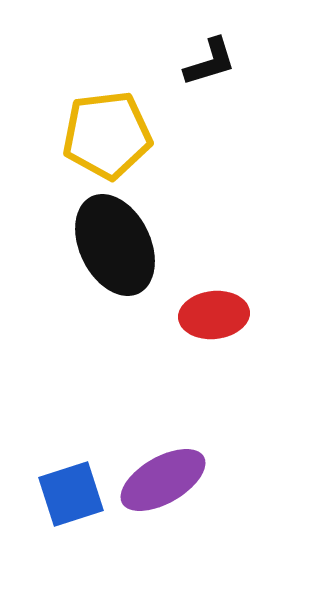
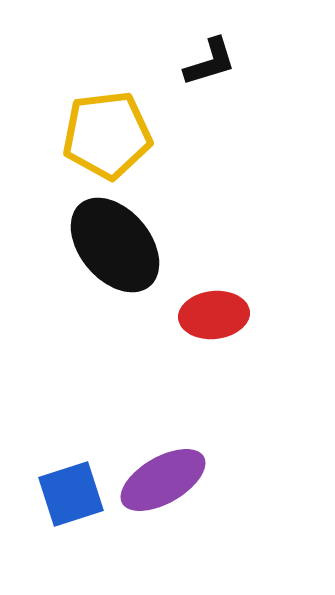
black ellipse: rotated 14 degrees counterclockwise
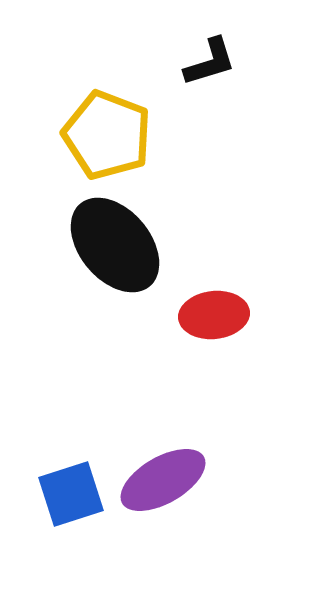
yellow pentagon: rotated 28 degrees clockwise
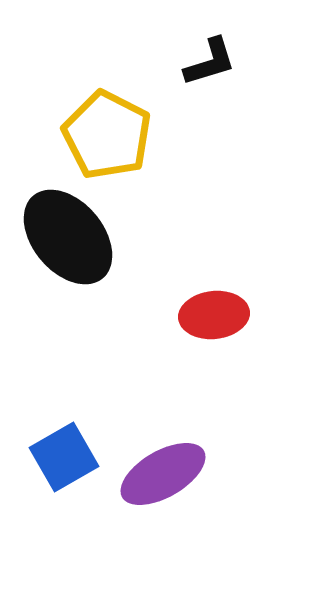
yellow pentagon: rotated 6 degrees clockwise
black ellipse: moved 47 px left, 8 px up
purple ellipse: moved 6 px up
blue square: moved 7 px left, 37 px up; rotated 12 degrees counterclockwise
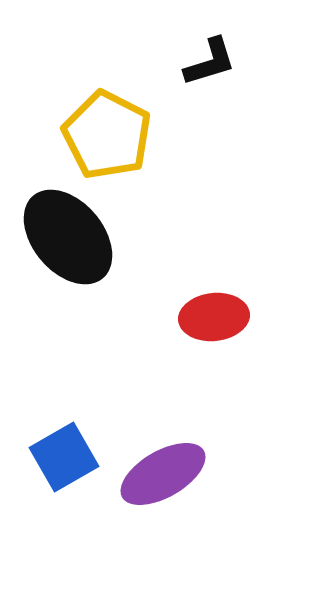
red ellipse: moved 2 px down
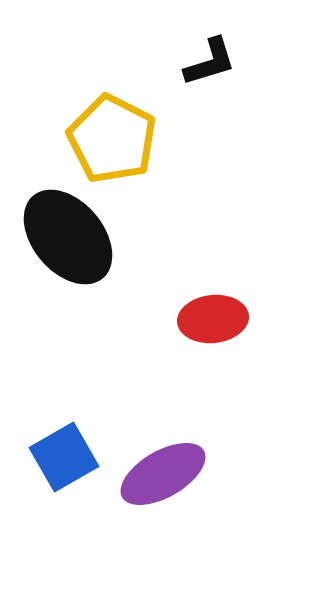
yellow pentagon: moved 5 px right, 4 px down
red ellipse: moved 1 px left, 2 px down
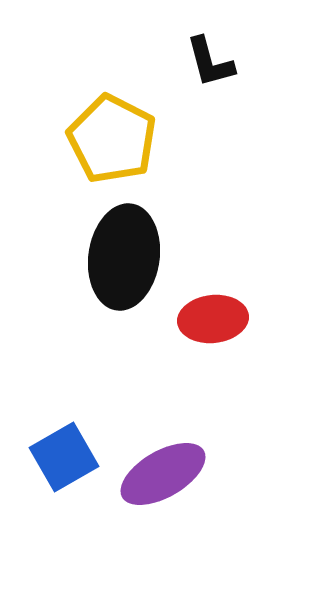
black L-shape: rotated 92 degrees clockwise
black ellipse: moved 56 px right, 20 px down; rotated 48 degrees clockwise
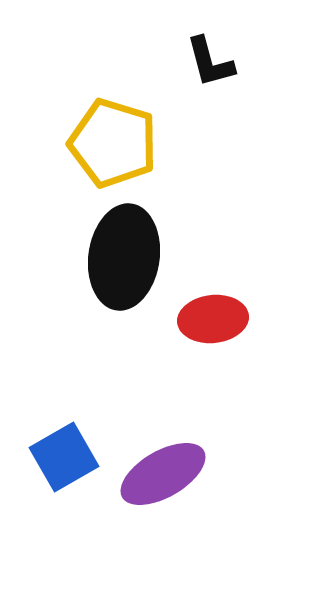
yellow pentagon: moved 1 px right, 4 px down; rotated 10 degrees counterclockwise
